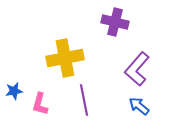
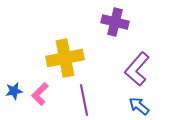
pink L-shape: moved 10 px up; rotated 30 degrees clockwise
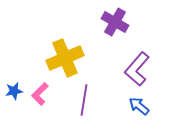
purple cross: rotated 16 degrees clockwise
yellow cross: rotated 12 degrees counterclockwise
purple line: rotated 20 degrees clockwise
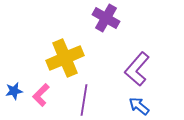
purple cross: moved 9 px left, 4 px up
pink L-shape: moved 1 px right, 1 px down
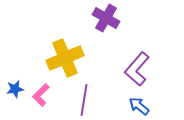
blue star: moved 1 px right, 2 px up
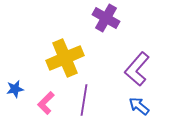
pink L-shape: moved 5 px right, 8 px down
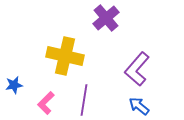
purple cross: rotated 20 degrees clockwise
yellow cross: moved 2 px up; rotated 36 degrees clockwise
blue star: moved 1 px left, 4 px up
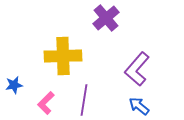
yellow cross: moved 2 px left; rotated 15 degrees counterclockwise
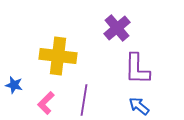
purple cross: moved 11 px right, 10 px down
yellow cross: moved 5 px left; rotated 9 degrees clockwise
purple L-shape: rotated 40 degrees counterclockwise
blue star: rotated 24 degrees clockwise
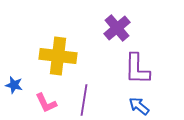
pink L-shape: rotated 70 degrees counterclockwise
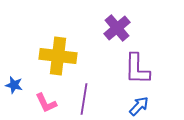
purple line: moved 1 px up
blue arrow: rotated 95 degrees clockwise
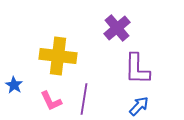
blue star: rotated 18 degrees clockwise
pink L-shape: moved 5 px right, 2 px up
